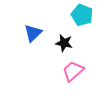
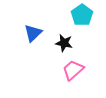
cyan pentagon: rotated 15 degrees clockwise
pink trapezoid: moved 1 px up
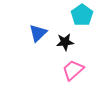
blue triangle: moved 5 px right
black star: moved 1 px right, 1 px up; rotated 18 degrees counterclockwise
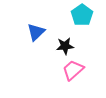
blue triangle: moved 2 px left, 1 px up
black star: moved 4 px down
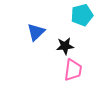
cyan pentagon: rotated 20 degrees clockwise
pink trapezoid: rotated 140 degrees clockwise
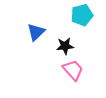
pink trapezoid: rotated 50 degrees counterclockwise
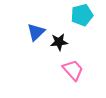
black star: moved 6 px left, 4 px up
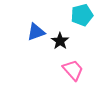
blue triangle: rotated 24 degrees clockwise
black star: moved 1 px right, 1 px up; rotated 30 degrees counterclockwise
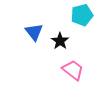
blue triangle: moved 2 px left; rotated 48 degrees counterclockwise
pink trapezoid: rotated 10 degrees counterclockwise
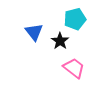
cyan pentagon: moved 7 px left, 4 px down
pink trapezoid: moved 1 px right, 2 px up
